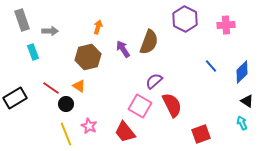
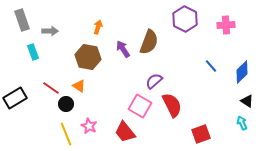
brown hexagon: rotated 25 degrees clockwise
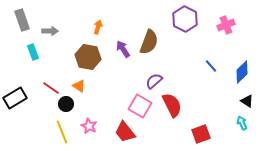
pink cross: rotated 18 degrees counterclockwise
yellow line: moved 4 px left, 2 px up
